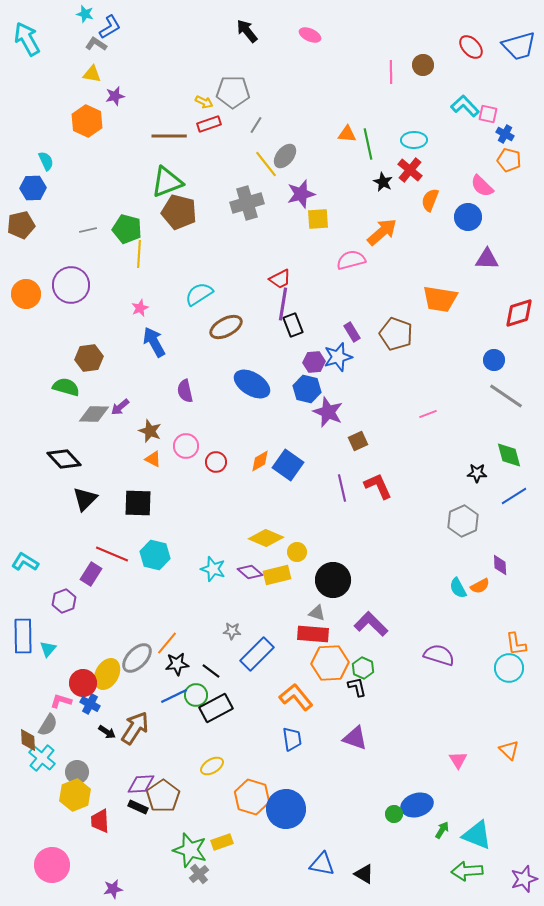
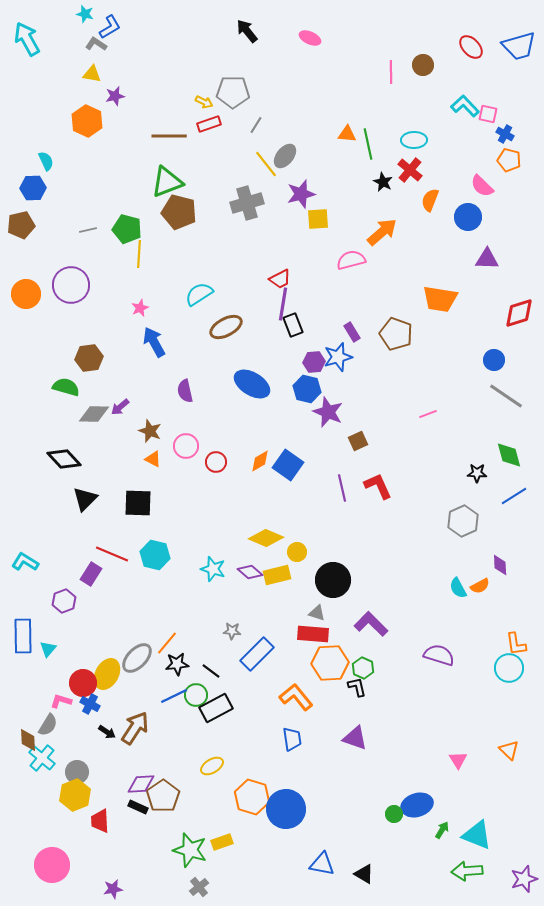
pink ellipse at (310, 35): moved 3 px down
gray cross at (199, 874): moved 13 px down
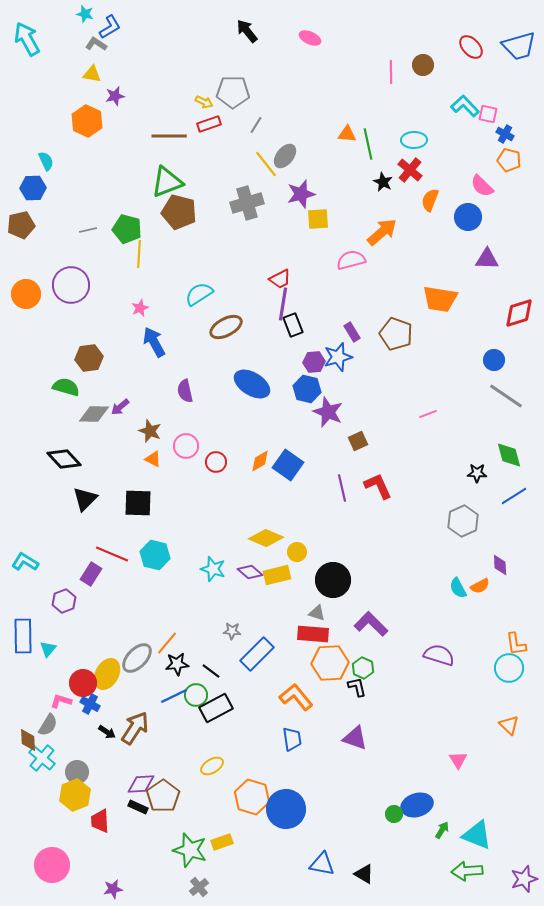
orange triangle at (509, 750): moved 25 px up
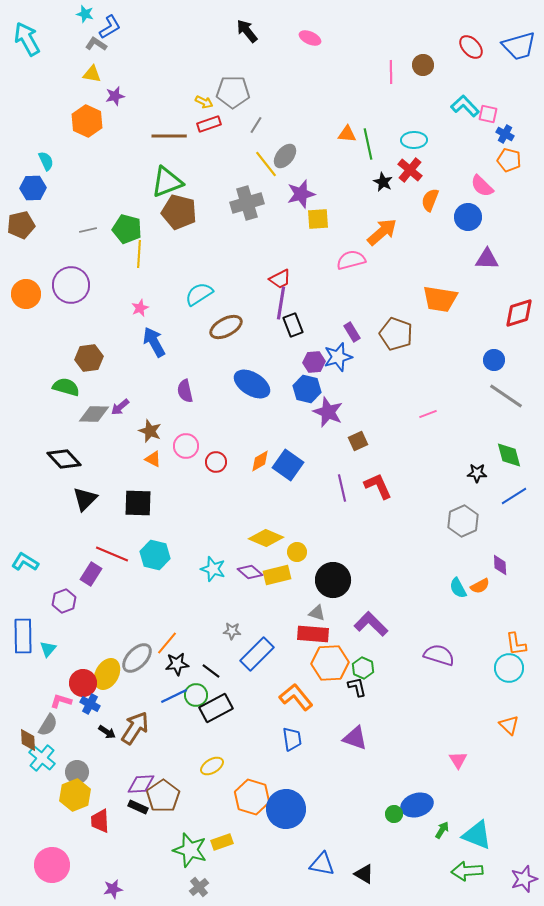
purple line at (283, 304): moved 2 px left, 1 px up
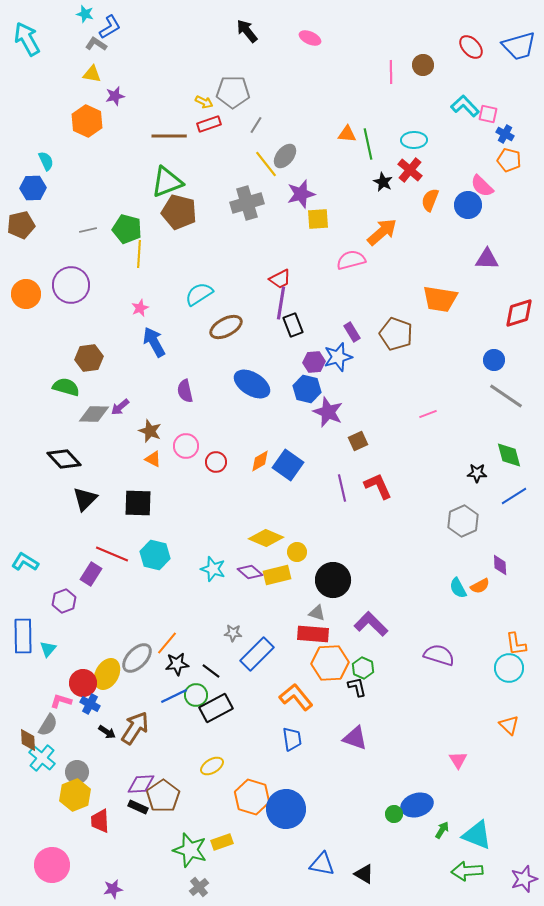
blue circle at (468, 217): moved 12 px up
gray star at (232, 631): moved 1 px right, 2 px down
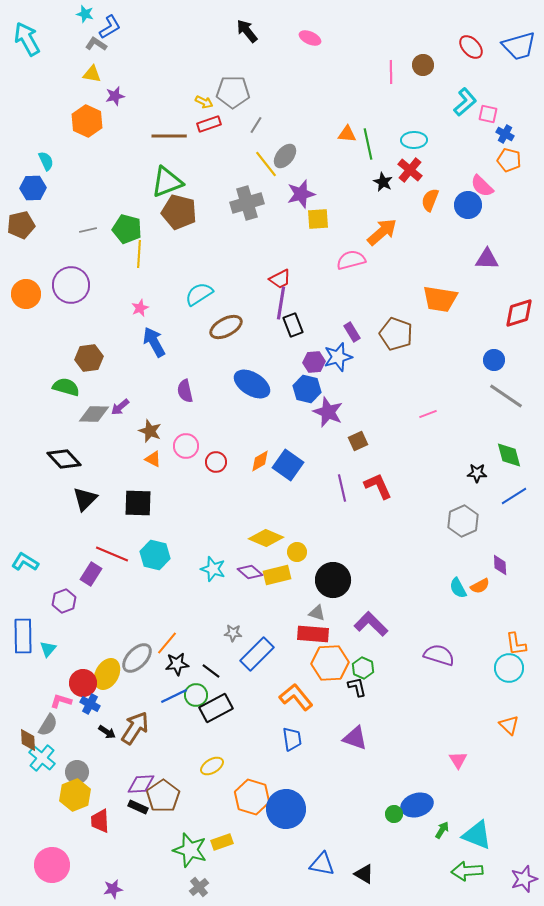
cyan L-shape at (465, 106): moved 4 px up; rotated 92 degrees clockwise
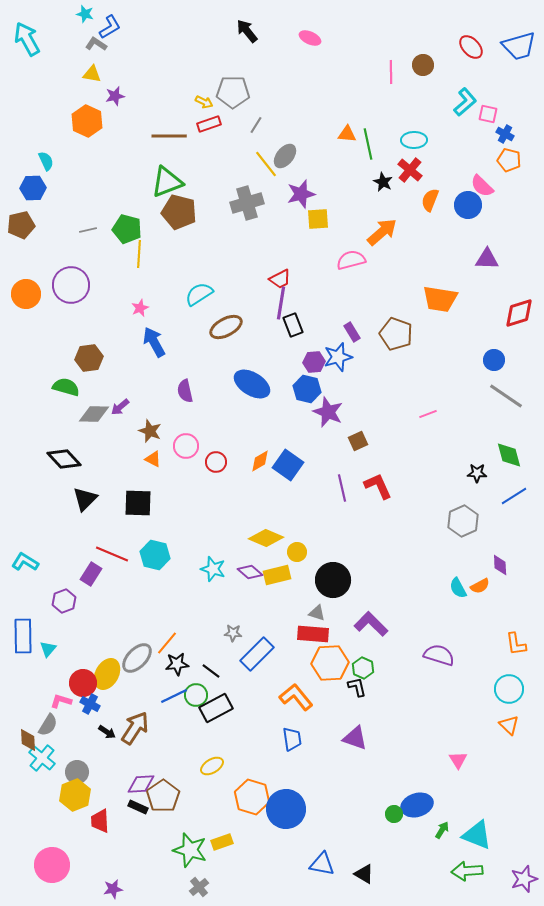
cyan circle at (509, 668): moved 21 px down
